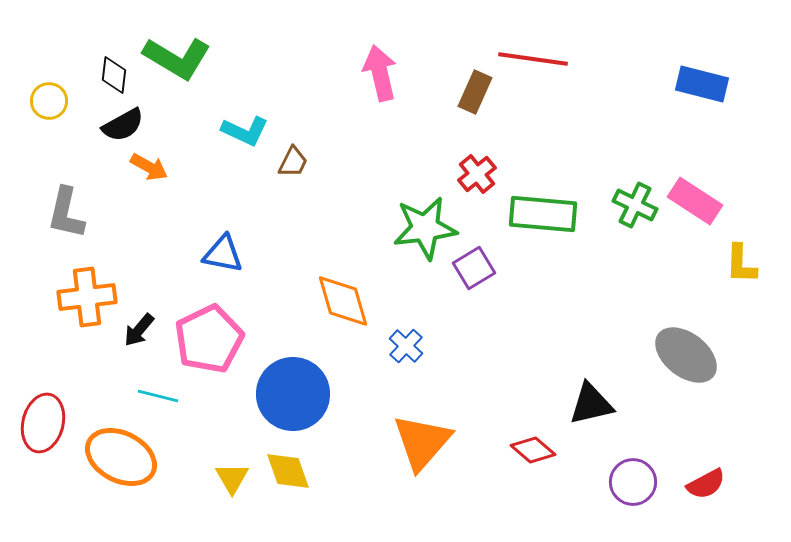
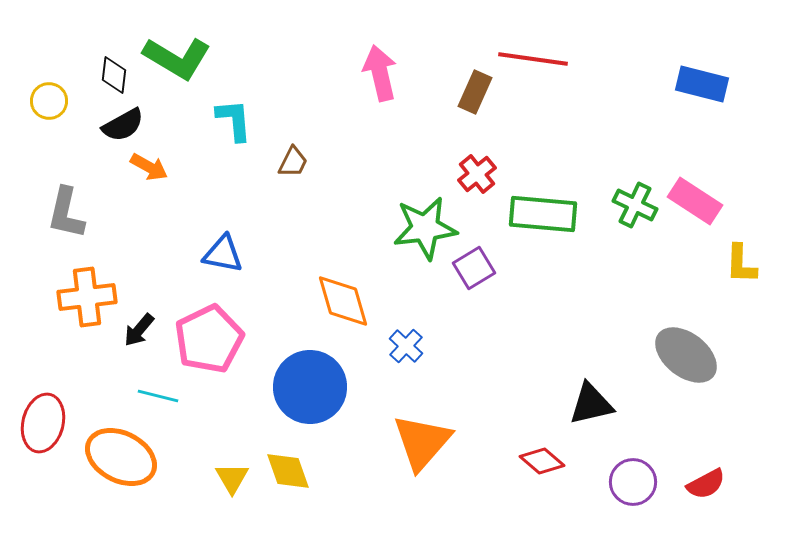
cyan L-shape: moved 11 px left, 11 px up; rotated 120 degrees counterclockwise
blue circle: moved 17 px right, 7 px up
red diamond: moved 9 px right, 11 px down
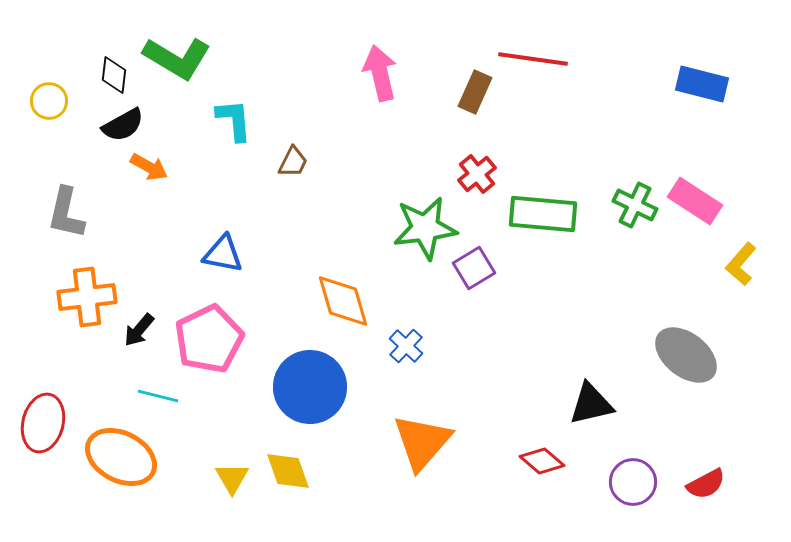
yellow L-shape: rotated 39 degrees clockwise
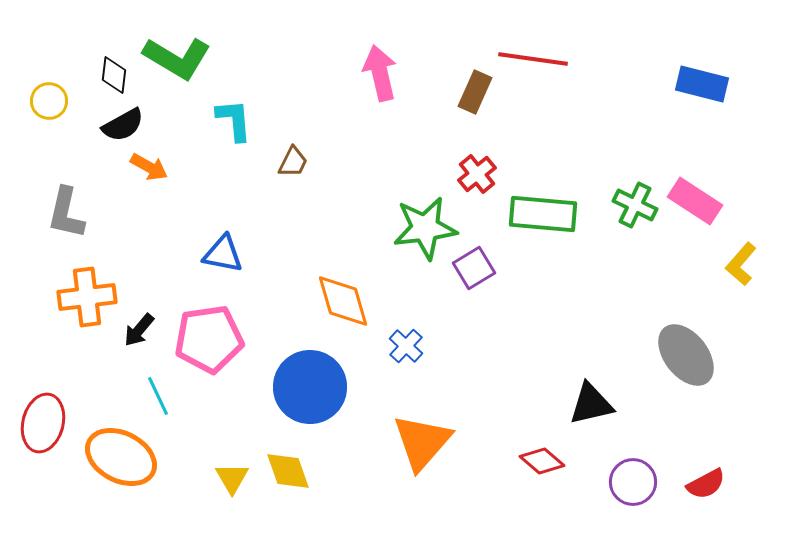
pink pentagon: rotated 18 degrees clockwise
gray ellipse: rotated 14 degrees clockwise
cyan line: rotated 51 degrees clockwise
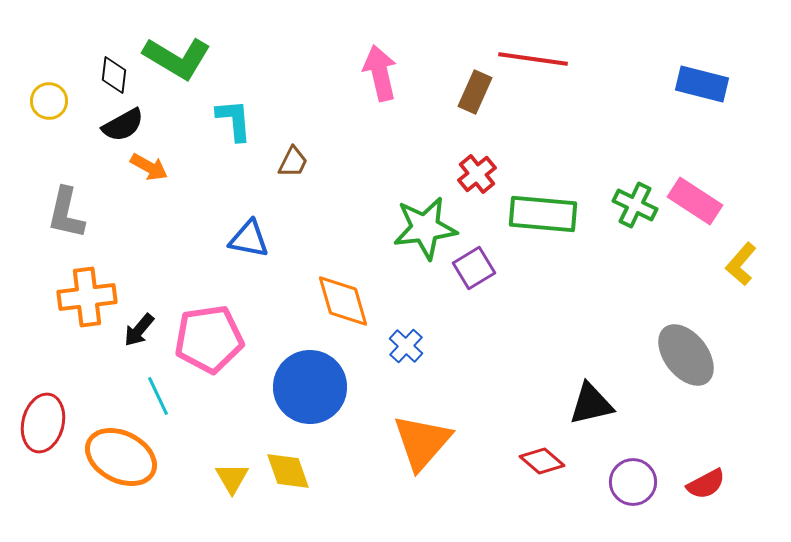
blue triangle: moved 26 px right, 15 px up
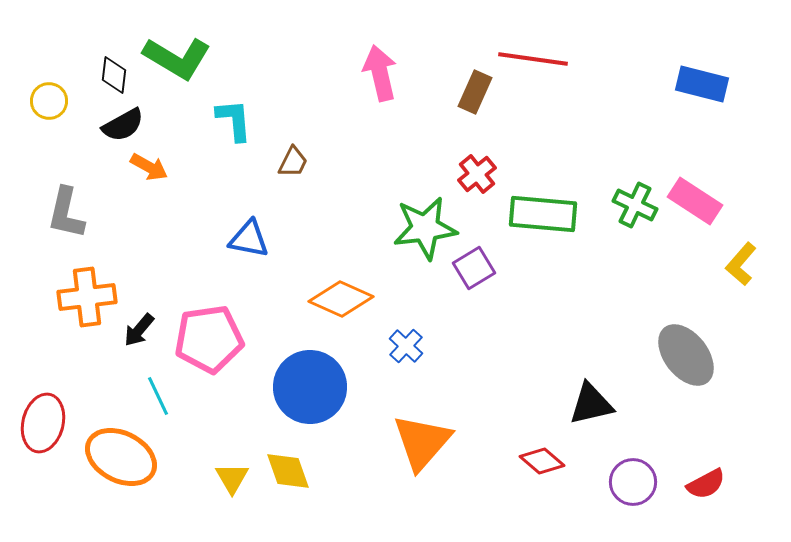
orange diamond: moved 2 px left, 2 px up; rotated 50 degrees counterclockwise
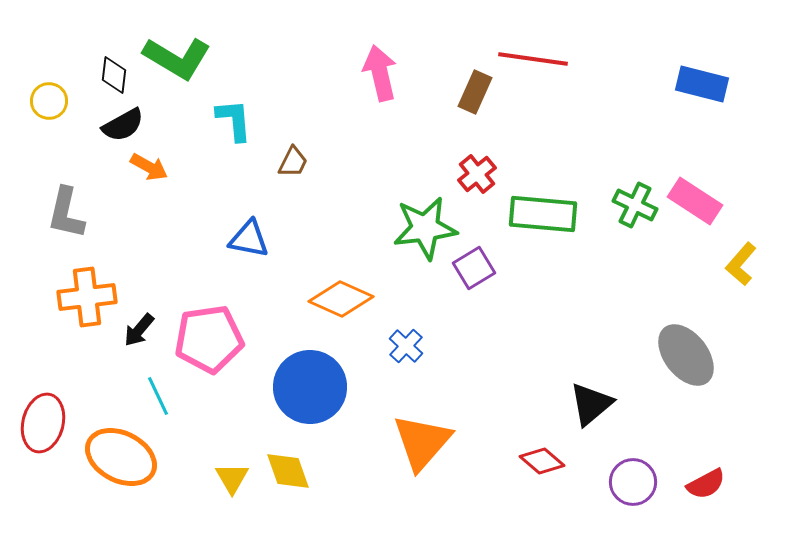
black triangle: rotated 27 degrees counterclockwise
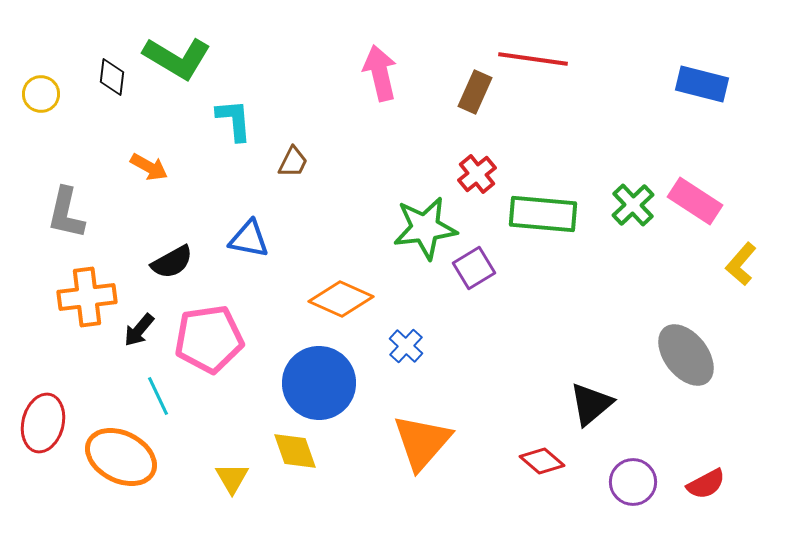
black diamond: moved 2 px left, 2 px down
yellow circle: moved 8 px left, 7 px up
black semicircle: moved 49 px right, 137 px down
green cross: moved 2 px left; rotated 21 degrees clockwise
blue circle: moved 9 px right, 4 px up
yellow diamond: moved 7 px right, 20 px up
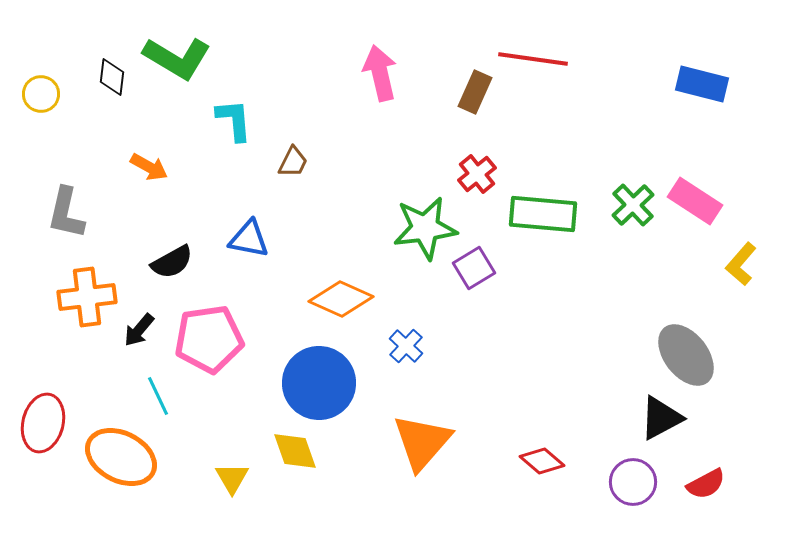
black triangle: moved 70 px right, 14 px down; rotated 12 degrees clockwise
